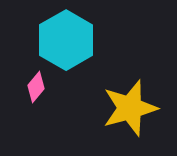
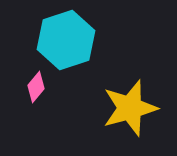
cyan hexagon: rotated 12 degrees clockwise
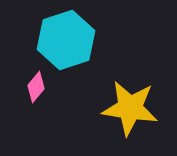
yellow star: rotated 24 degrees clockwise
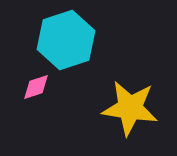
pink diamond: rotated 32 degrees clockwise
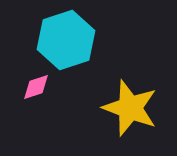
yellow star: rotated 12 degrees clockwise
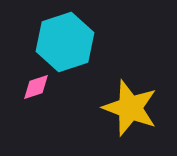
cyan hexagon: moved 1 px left, 2 px down
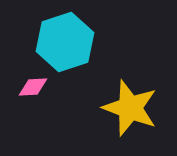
pink diamond: moved 3 px left; rotated 16 degrees clockwise
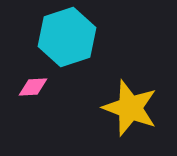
cyan hexagon: moved 2 px right, 5 px up
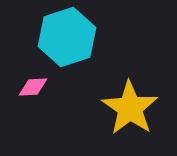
yellow star: rotated 14 degrees clockwise
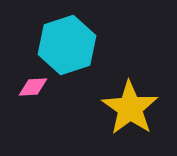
cyan hexagon: moved 8 px down
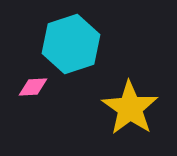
cyan hexagon: moved 4 px right, 1 px up
